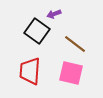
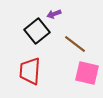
black square: rotated 15 degrees clockwise
pink square: moved 16 px right
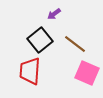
purple arrow: rotated 16 degrees counterclockwise
black square: moved 3 px right, 9 px down
pink square: rotated 10 degrees clockwise
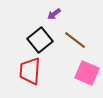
brown line: moved 4 px up
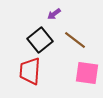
pink square: rotated 15 degrees counterclockwise
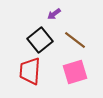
pink square: moved 12 px left, 1 px up; rotated 25 degrees counterclockwise
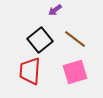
purple arrow: moved 1 px right, 4 px up
brown line: moved 1 px up
